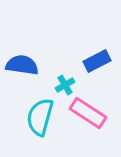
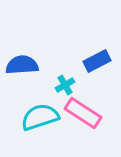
blue semicircle: rotated 12 degrees counterclockwise
pink rectangle: moved 5 px left
cyan semicircle: rotated 57 degrees clockwise
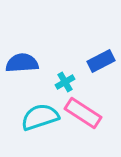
blue rectangle: moved 4 px right
blue semicircle: moved 2 px up
cyan cross: moved 3 px up
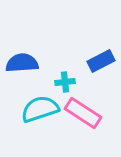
cyan cross: rotated 24 degrees clockwise
cyan semicircle: moved 8 px up
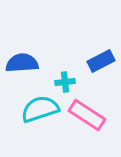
pink rectangle: moved 4 px right, 2 px down
